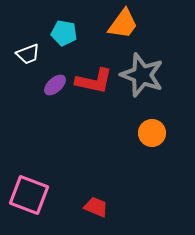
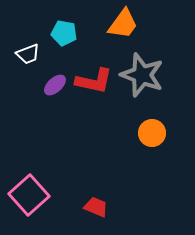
pink square: rotated 27 degrees clockwise
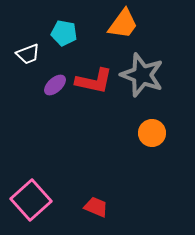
pink square: moved 2 px right, 5 px down
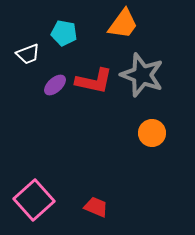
pink square: moved 3 px right
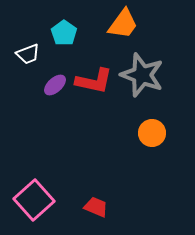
cyan pentagon: rotated 25 degrees clockwise
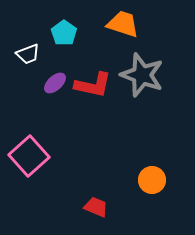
orange trapezoid: rotated 108 degrees counterclockwise
red L-shape: moved 1 px left, 4 px down
purple ellipse: moved 2 px up
orange circle: moved 47 px down
pink square: moved 5 px left, 44 px up
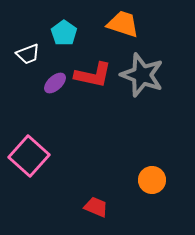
red L-shape: moved 10 px up
pink square: rotated 6 degrees counterclockwise
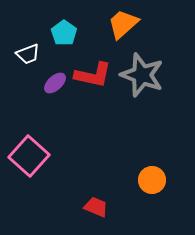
orange trapezoid: rotated 60 degrees counterclockwise
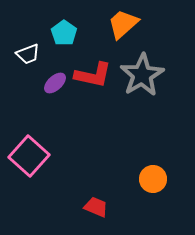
gray star: rotated 21 degrees clockwise
orange circle: moved 1 px right, 1 px up
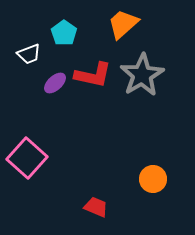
white trapezoid: moved 1 px right
pink square: moved 2 px left, 2 px down
